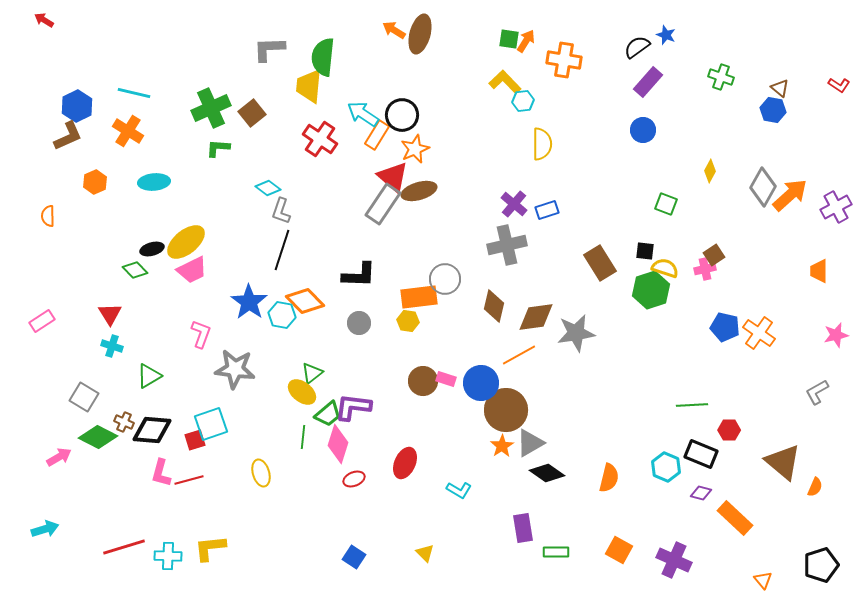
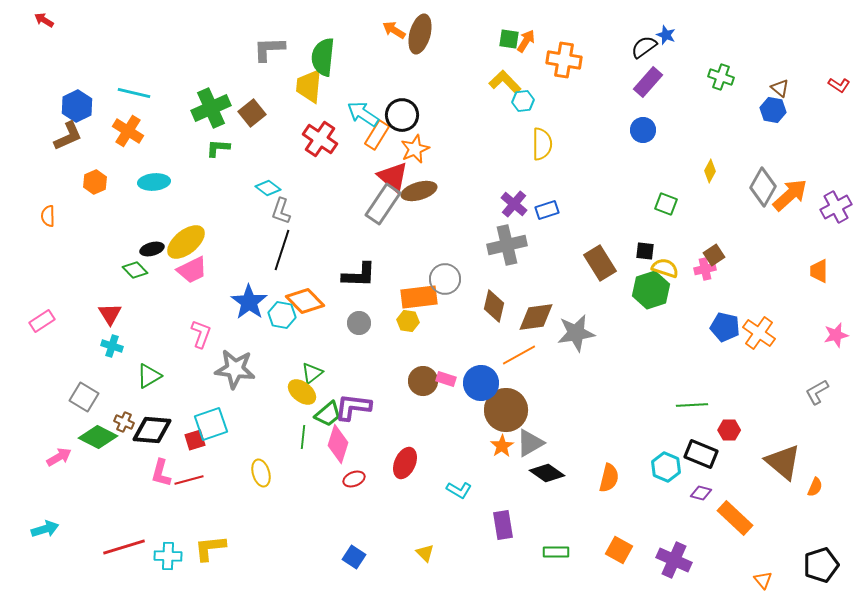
black semicircle at (637, 47): moved 7 px right
purple rectangle at (523, 528): moved 20 px left, 3 px up
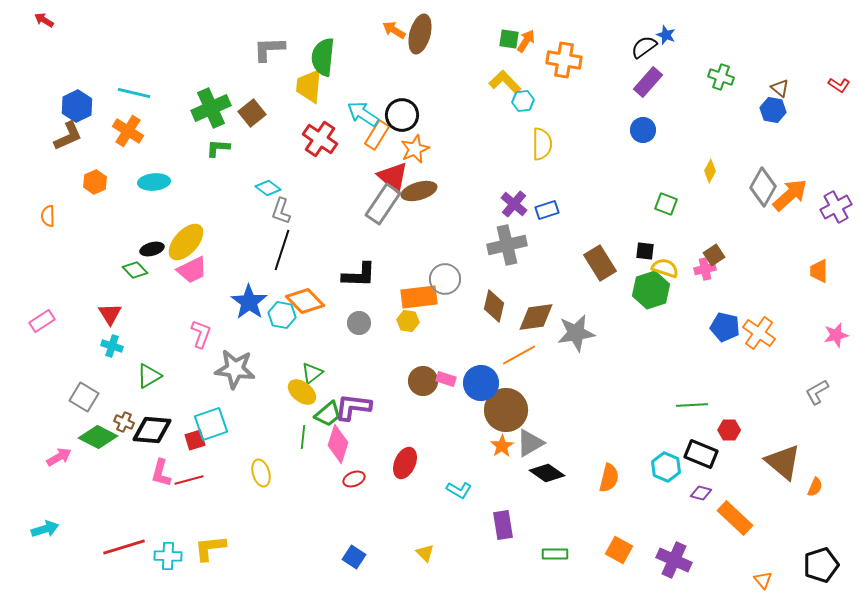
yellow ellipse at (186, 242): rotated 9 degrees counterclockwise
green rectangle at (556, 552): moved 1 px left, 2 px down
